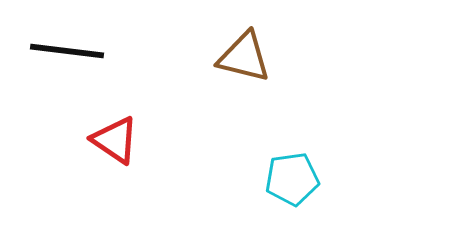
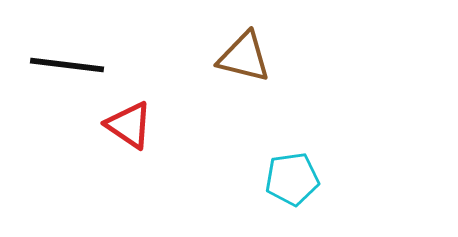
black line: moved 14 px down
red triangle: moved 14 px right, 15 px up
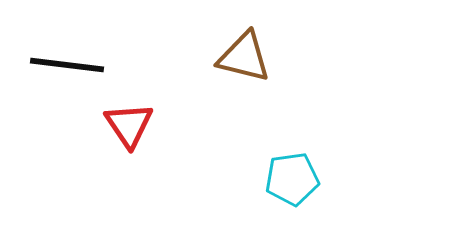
red triangle: rotated 22 degrees clockwise
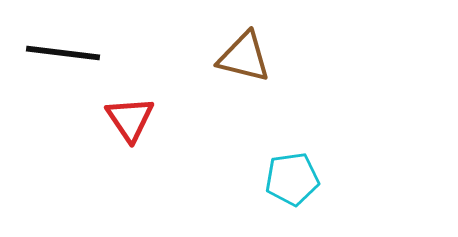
black line: moved 4 px left, 12 px up
red triangle: moved 1 px right, 6 px up
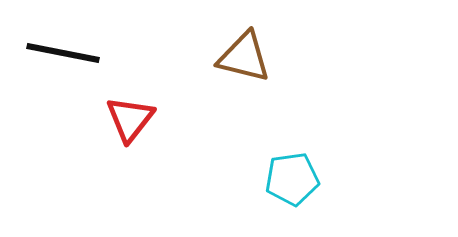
black line: rotated 4 degrees clockwise
red triangle: rotated 12 degrees clockwise
